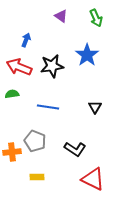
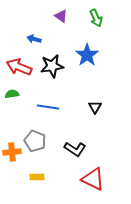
blue arrow: moved 8 px right, 1 px up; rotated 96 degrees counterclockwise
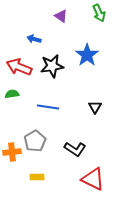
green arrow: moved 3 px right, 5 px up
gray pentagon: rotated 20 degrees clockwise
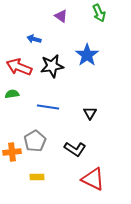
black triangle: moved 5 px left, 6 px down
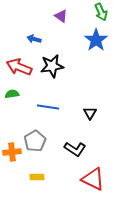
green arrow: moved 2 px right, 1 px up
blue star: moved 9 px right, 15 px up
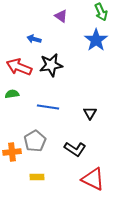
black star: moved 1 px left, 1 px up
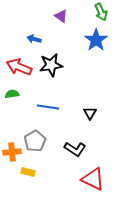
yellow rectangle: moved 9 px left, 5 px up; rotated 16 degrees clockwise
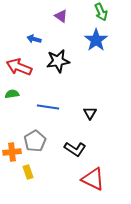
black star: moved 7 px right, 4 px up
yellow rectangle: rotated 56 degrees clockwise
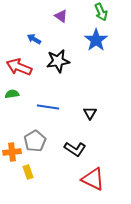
blue arrow: rotated 16 degrees clockwise
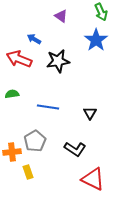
red arrow: moved 8 px up
